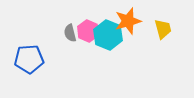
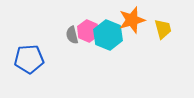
orange star: moved 4 px right, 1 px up
gray semicircle: moved 2 px right, 2 px down
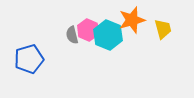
pink hexagon: moved 1 px up
blue pentagon: rotated 12 degrees counterclockwise
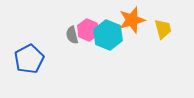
blue pentagon: rotated 12 degrees counterclockwise
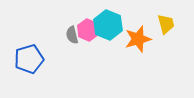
orange star: moved 6 px right, 19 px down
yellow trapezoid: moved 3 px right, 5 px up
cyan hexagon: moved 10 px up
blue pentagon: rotated 12 degrees clockwise
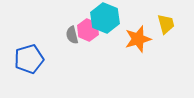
cyan hexagon: moved 3 px left, 7 px up
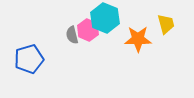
orange star: rotated 16 degrees clockwise
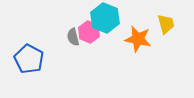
pink hexagon: moved 1 px right, 2 px down
gray semicircle: moved 1 px right, 2 px down
orange star: rotated 12 degrees clockwise
blue pentagon: rotated 28 degrees counterclockwise
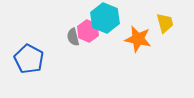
yellow trapezoid: moved 1 px left, 1 px up
pink hexagon: moved 1 px left, 1 px up
